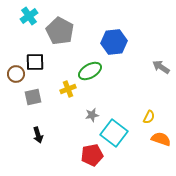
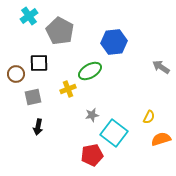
black square: moved 4 px right, 1 px down
black arrow: moved 8 px up; rotated 28 degrees clockwise
orange semicircle: rotated 36 degrees counterclockwise
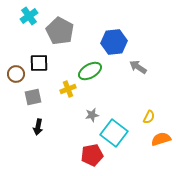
gray arrow: moved 23 px left
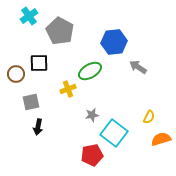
gray square: moved 2 px left, 5 px down
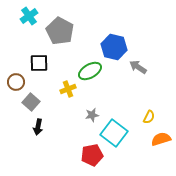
blue hexagon: moved 5 px down; rotated 20 degrees clockwise
brown circle: moved 8 px down
gray square: rotated 36 degrees counterclockwise
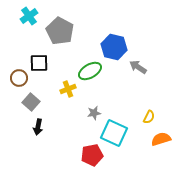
brown circle: moved 3 px right, 4 px up
gray star: moved 2 px right, 2 px up
cyan square: rotated 12 degrees counterclockwise
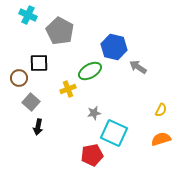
cyan cross: moved 1 px left, 1 px up; rotated 30 degrees counterclockwise
yellow semicircle: moved 12 px right, 7 px up
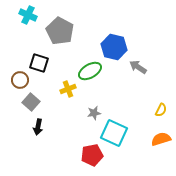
black square: rotated 18 degrees clockwise
brown circle: moved 1 px right, 2 px down
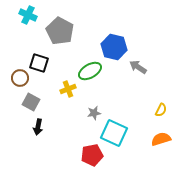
brown circle: moved 2 px up
gray square: rotated 12 degrees counterclockwise
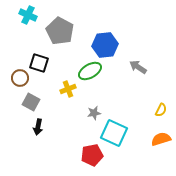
blue hexagon: moved 9 px left, 2 px up; rotated 20 degrees counterclockwise
